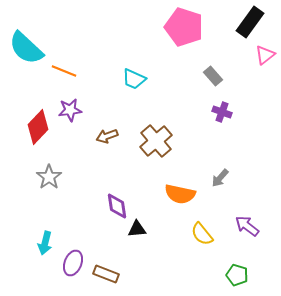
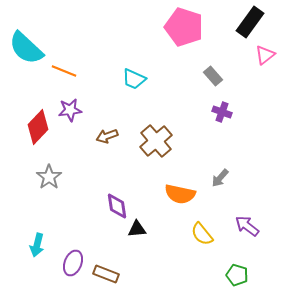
cyan arrow: moved 8 px left, 2 px down
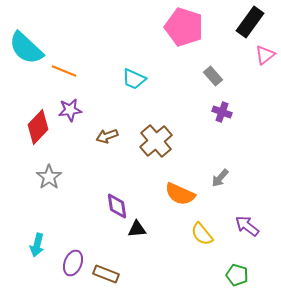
orange semicircle: rotated 12 degrees clockwise
